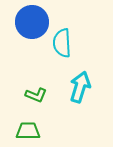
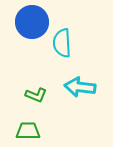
cyan arrow: rotated 100 degrees counterclockwise
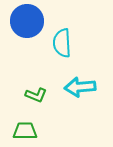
blue circle: moved 5 px left, 1 px up
cyan arrow: rotated 12 degrees counterclockwise
green trapezoid: moved 3 px left
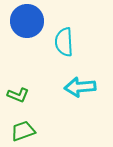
cyan semicircle: moved 2 px right, 1 px up
green L-shape: moved 18 px left
green trapezoid: moved 2 px left; rotated 20 degrees counterclockwise
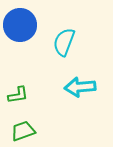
blue circle: moved 7 px left, 4 px down
cyan semicircle: rotated 24 degrees clockwise
green L-shape: rotated 30 degrees counterclockwise
